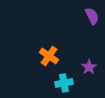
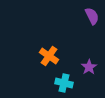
cyan cross: rotated 24 degrees clockwise
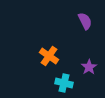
purple semicircle: moved 7 px left, 5 px down
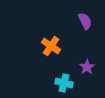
orange cross: moved 2 px right, 10 px up
purple star: moved 2 px left
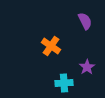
cyan cross: rotated 18 degrees counterclockwise
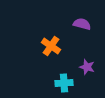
purple semicircle: moved 3 px left, 3 px down; rotated 48 degrees counterclockwise
purple star: rotated 21 degrees counterclockwise
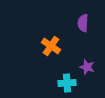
purple semicircle: moved 1 px right, 1 px up; rotated 102 degrees counterclockwise
cyan cross: moved 3 px right
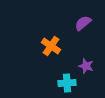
purple semicircle: rotated 48 degrees clockwise
purple star: moved 1 px left, 1 px up
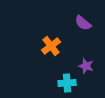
purple semicircle: rotated 102 degrees counterclockwise
orange cross: rotated 18 degrees clockwise
